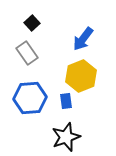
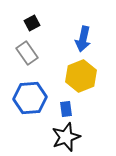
black square: rotated 14 degrees clockwise
blue arrow: rotated 25 degrees counterclockwise
blue rectangle: moved 8 px down
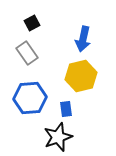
yellow hexagon: rotated 8 degrees clockwise
black star: moved 8 px left
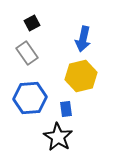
black star: rotated 20 degrees counterclockwise
